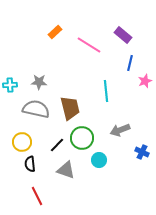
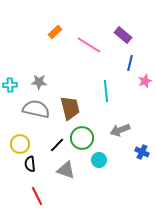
yellow circle: moved 2 px left, 2 px down
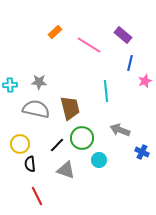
gray arrow: rotated 42 degrees clockwise
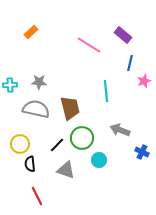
orange rectangle: moved 24 px left
pink star: moved 1 px left
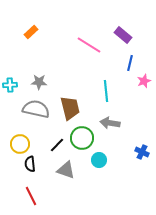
gray arrow: moved 10 px left, 7 px up; rotated 12 degrees counterclockwise
red line: moved 6 px left
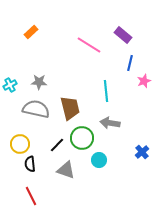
cyan cross: rotated 24 degrees counterclockwise
blue cross: rotated 24 degrees clockwise
